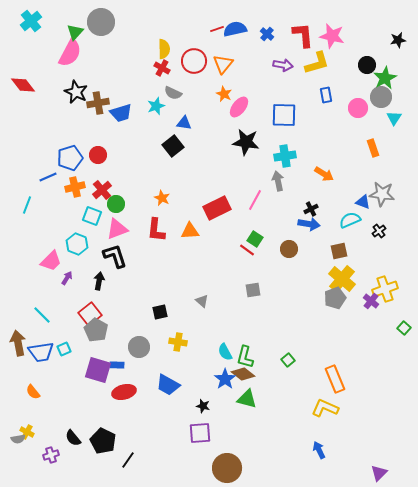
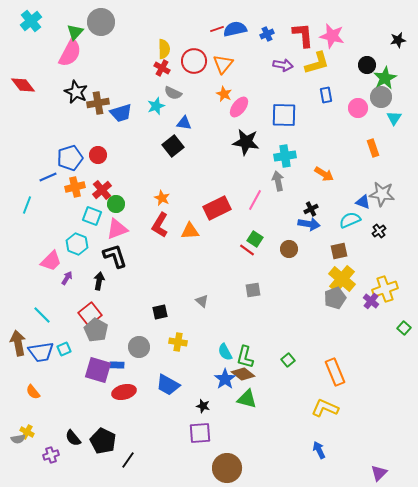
blue cross at (267, 34): rotated 24 degrees clockwise
red L-shape at (156, 230): moved 4 px right, 5 px up; rotated 25 degrees clockwise
orange rectangle at (335, 379): moved 7 px up
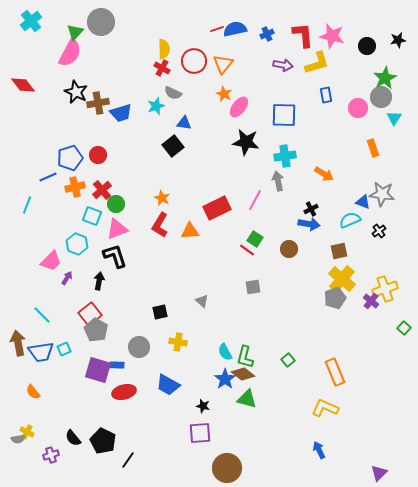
black circle at (367, 65): moved 19 px up
gray square at (253, 290): moved 3 px up
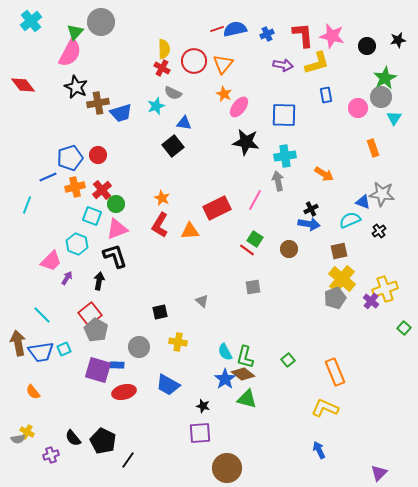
black star at (76, 92): moved 5 px up
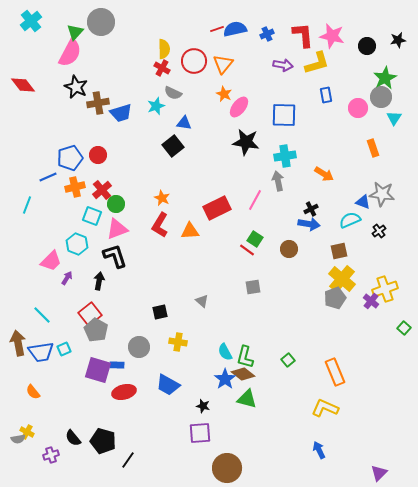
black pentagon at (103, 441): rotated 10 degrees counterclockwise
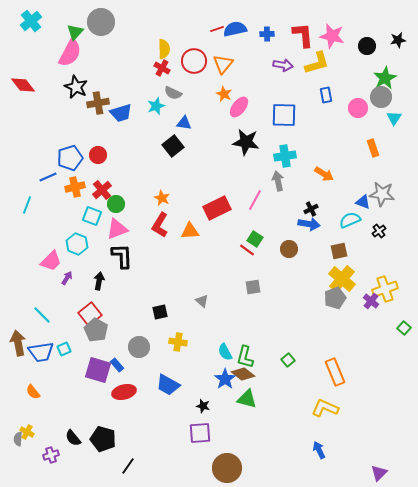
blue cross at (267, 34): rotated 24 degrees clockwise
black L-shape at (115, 256): moved 7 px right; rotated 16 degrees clockwise
blue rectangle at (117, 365): rotated 48 degrees clockwise
gray semicircle at (18, 439): rotated 104 degrees clockwise
black pentagon at (103, 441): moved 2 px up
black line at (128, 460): moved 6 px down
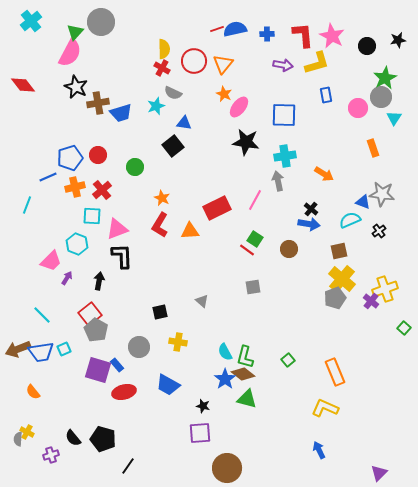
pink star at (332, 36): rotated 15 degrees clockwise
green circle at (116, 204): moved 19 px right, 37 px up
black cross at (311, 209): rotated 24 degrees counterclockwise
cyan square at (92, 216): rotated 18 degrees counterclockwise
brown arrow at (18, 343): moved 6 px down; rotated 100 degrees counterclockwise
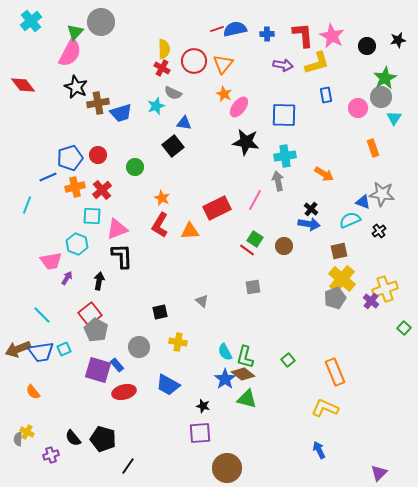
brown circle at (289, 249): moved 5 px left, 3 px up
pink trapezoid at (51, 261): rotated 35 degrees clockwise
